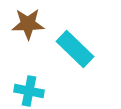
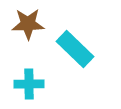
cyan cross: moved 7 px up; rotated 12 degrees counterclockwise
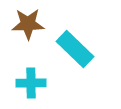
cyan cross: moved 2 px right, 1 px up
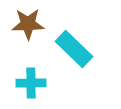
cyan rectangle: moved 1 px left
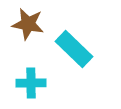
brown star: rotated 12 degrees clockwise
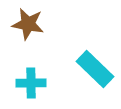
cyan rectangle: moved 21 px right, 20 px down
